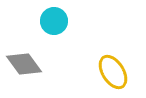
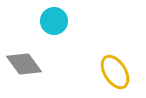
yellow ellipse: moved 2 px right
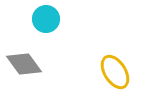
cyan circle: moved 8 px left, 2 px up
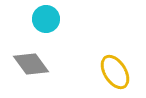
gray diamond: moved 7 px right
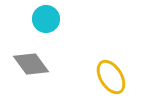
yellow ellipse: moved 4 px left, 5 px down
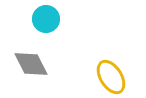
gray diamond: rotated 9 degrees clockwise
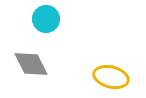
yellow ellipse: rotated 44 degrees counterclockwise
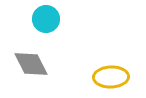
yellow ellipse: rotated 16 degrees counterclockwise
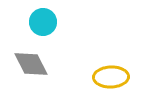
cyan circle: moved 3 px left, 3 px down
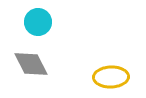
cyan circle: moved 5 px left
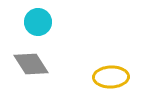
gray diamond: rotated 6 degrees counterclockwise
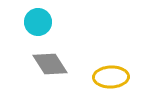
gray diamond: moved 19 px right
